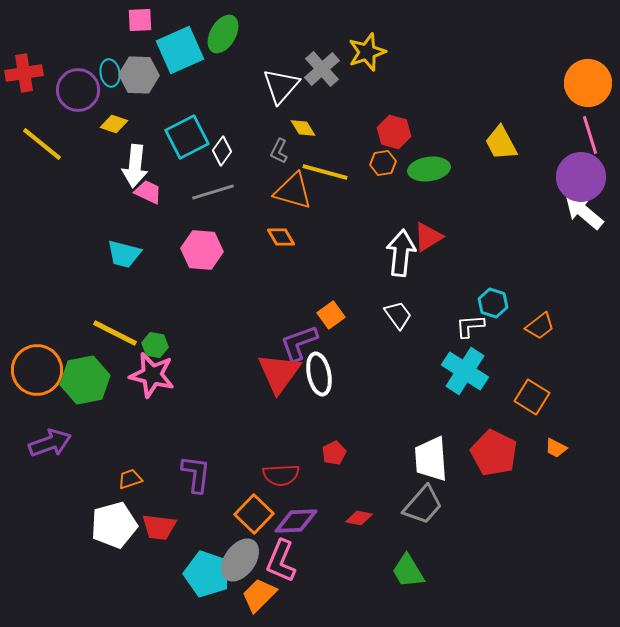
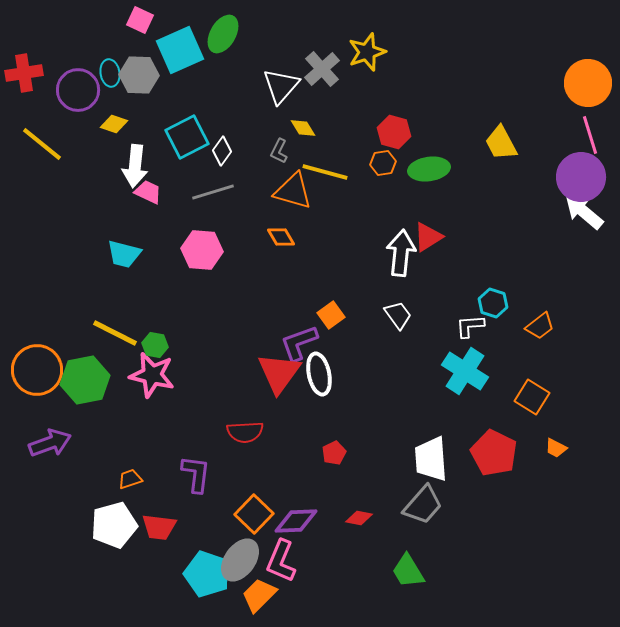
pink square at (140, 20): rotated 28 degrees clockwise
red semicircle at (281, 475): moved 36 px left, 43 px up
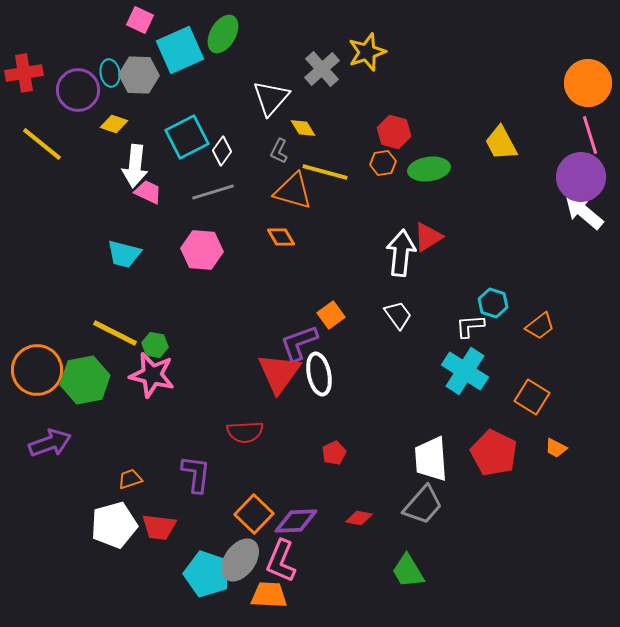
white triangle at (281, 86): moved 10 px left, 12 px down
orange trapezoid at (259, 595): moved 10 px right; rotated 48 degrees clockwise
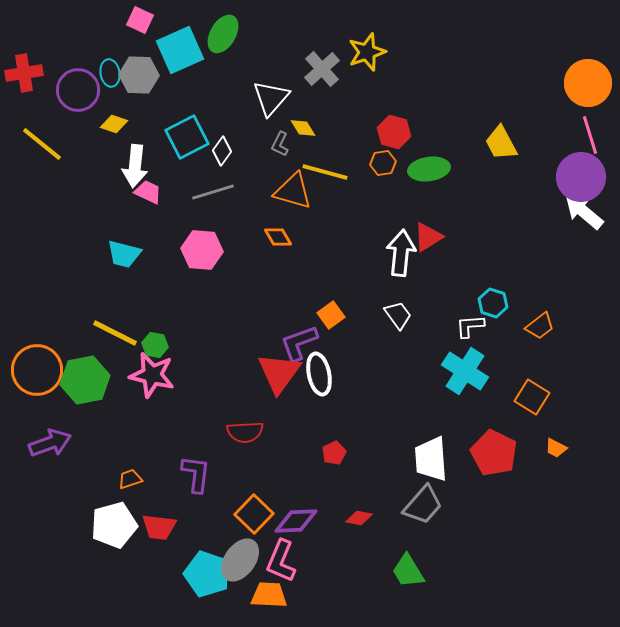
gray L-shape at (279, 151): moved 1 px right, 7 px up
orange diamond at (281, 237): moved 3 px left
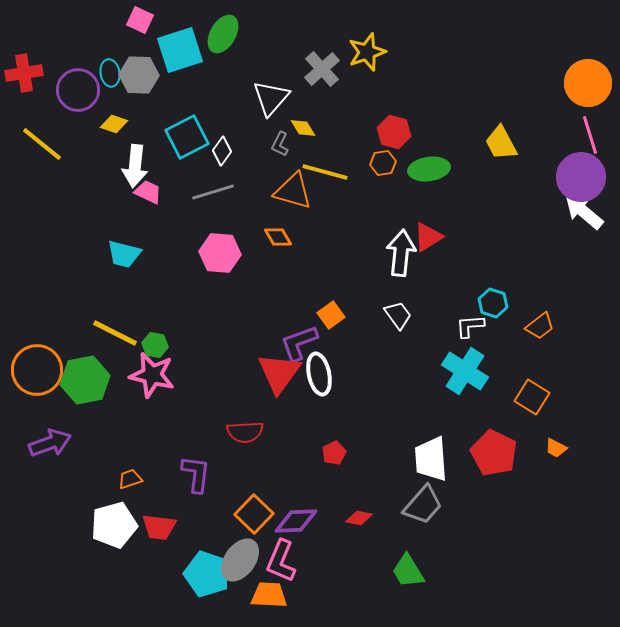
cyan square at (180, 50): rotated 6 degrees clockwise
pink hexagon at (202, 250): moved 18 px right, 3 px down
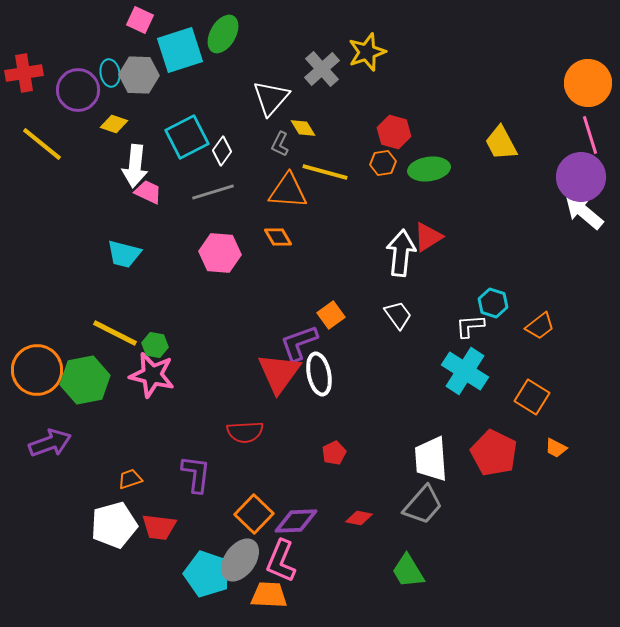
orange triangle at (293, 191): moved 5 px left; rotated 12 degrees counterclockwise
